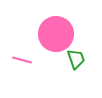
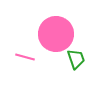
pink line: moved 3 px right, 3 px up
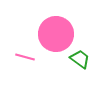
green trapezoid: moved 4 px right; rotated 35 degrees counterclockwise
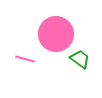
pink line: moved 2 px down
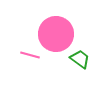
pink line: moved 5 px right, 4 px up
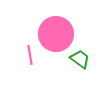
pink line: rotated 66 degrees clockwise
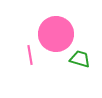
green trapezoid: rotated 20 degrees counterclockwise
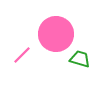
pink line: moved 8 px left; rotated 54 degrees clockwise
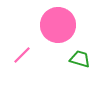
pink circle: moved 2 px right, 9 px up
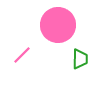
green trapezoid: rotated 75 degrees clockwise
